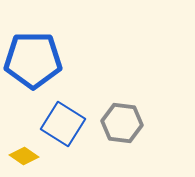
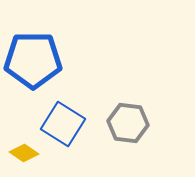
gray hexagon: moved 6 px right
yellow diamond: moved 3 px up
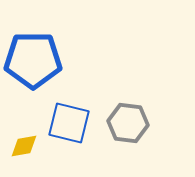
blue square: moved 6 px right, 1 px up; rotated 18 degrees counterclockwise
yellow diamond: moved 7 px up; rotated 44 degrees counterclockwise
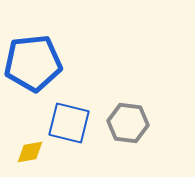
blue pentagon: moved 3 px down; rotated 6 degrees counterclockwise
yellow diamond: moved 6 px right, 6 px down
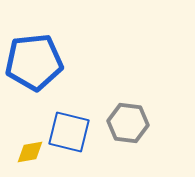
blue pentagon: moved 1 px right, 1 px up
blue square: moved 9 px down
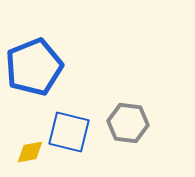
blue pentagon: moved 5 px down; rotated 16 degrees counterclockwise
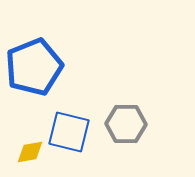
gray hexagon: moved 2 px left, 1 px down; rotated 6 degrees counterclockwise
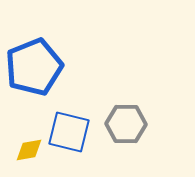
yellow diamond: moved 1 px left, 2 px up
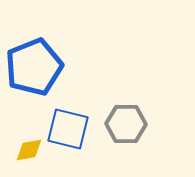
blue square: moved 1 px left, 3 px up
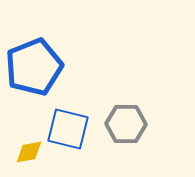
yellow diamond: moved 2 px down
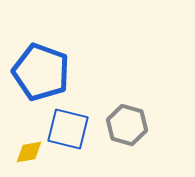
blue pentagon: moved 7 px right, 5 px down; rotated 30 degrees counterclockwise
gray hexagon: moved 1 px right, 1 px down; rotated 15 degrees clockwise
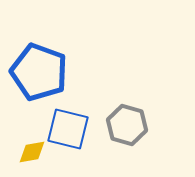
blue pentagon: moved 2 px left
yellow diamond: moved 3 px right
